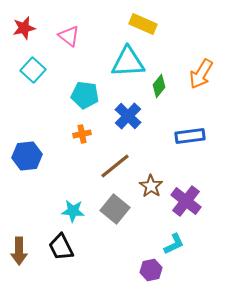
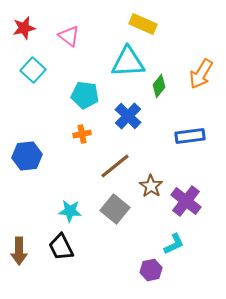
cyan star: moved 3 px left
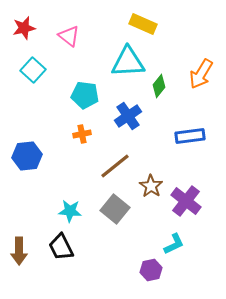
blue cross: rotated 12 degrees clockwise
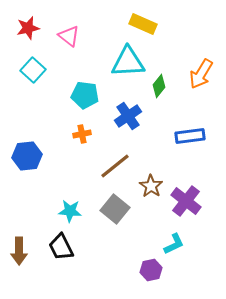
red star: moved 4 px right
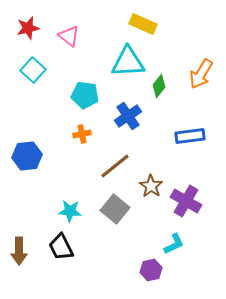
purple cross: rotated 8 degrees counterclockwise
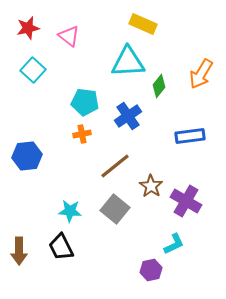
cyan pentagon: moved 7 px down
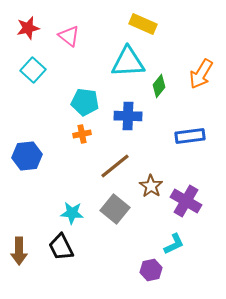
blue cross: rotated 36 degrees clockwise
cyan star: moved 2 px right, 2 px down
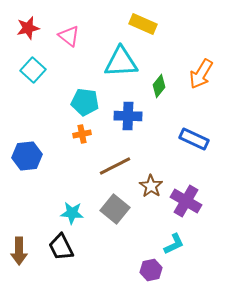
cyan triangle: moved 7 px left
blue rectangle: moved 4 px right, 3 px down; rotated 32 degrees clockwise
brown line: rotated 12 degrees clockwise
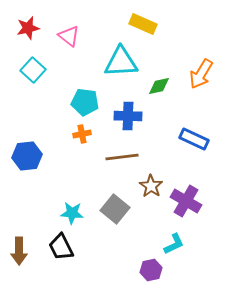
green diamond: rotated 40 degrees clockwise
brown line: moved 7 px right, 9 px up; rotated 20 degrees clockwise
